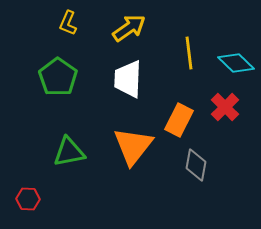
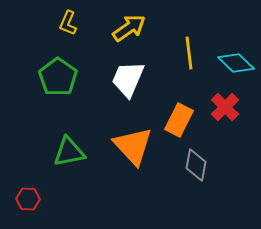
white trapezoid: rotated 21 degrees clockwise
orange triangle: rotated 21 degrees counterclockwise
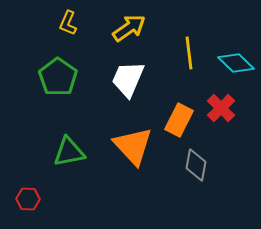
red cross: moved 4 px left, 1 px down
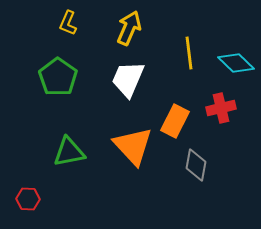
yellow arrow: rotated 32 degrees counterclockwise
red cross: rotated 32 degrees clockwise
orange rectangle: moved 4 px left, 1 px down
